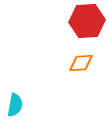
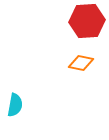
orange diamond: rotated 15 degrees clockwise
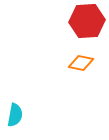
cyan semicircle: moved 10 px down
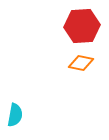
red hexagon: moved 5 px left, 5 px down
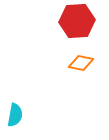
red hexagon: moved 5 px left, 5 px up
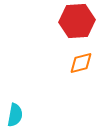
orange diamond: rotated 25 degrees counterclockwise
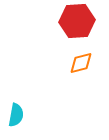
cyan semicircle: moved 1 px right
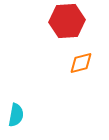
red hexagon: moved 10 px left
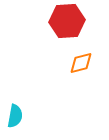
cyan semicircle: moved 1 px left, 1 px down
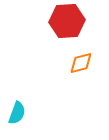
cyan semicircle: moved 2 px right, 3 px up; rotated 10 degrees clockwise
